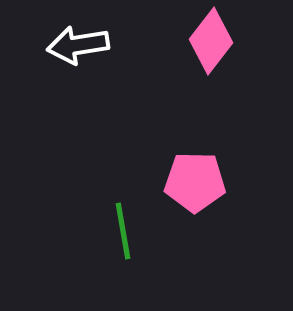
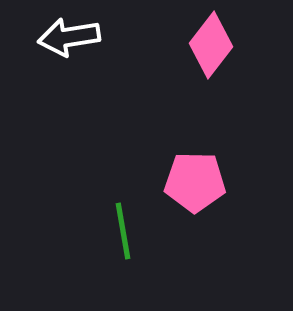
pink diamond: moved 4 px down
white arrow: moved 9 px left, 8 px up
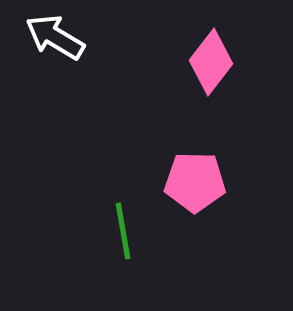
white arrow: moved 14 px left; rotated 40 degrees clockwise
pink diamond: moved 17 px down
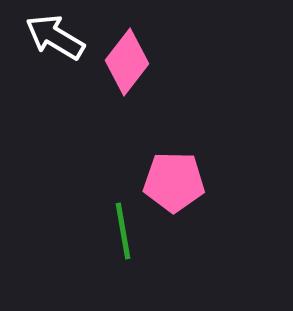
pink diamond: moved 84 px left
pink pentagon: moved 21 px left
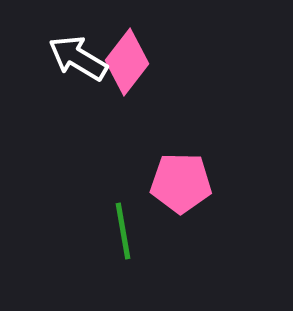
white arrow: moved 23 px right, 21 px down
pink pentagon: moved 7 px right, 1 px down
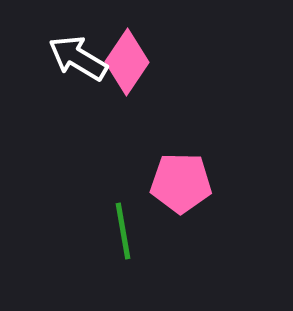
pink diamond: rotated 4 degrees counterclockwise
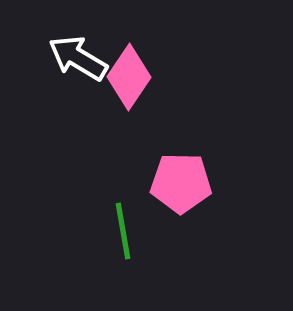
pink diamond: moved 2 px right, 15 px down
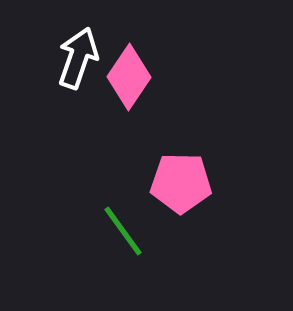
white arrow: rotated 78 degrees clockwise
green line: rotated 26 degrees counterclockwise
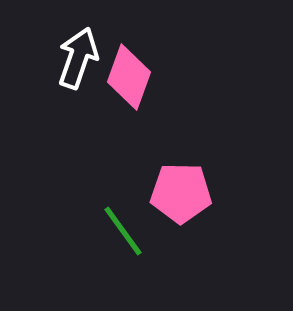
pink diamond: rotated 14 degrees counterclockwise
pink pentagon: moved 10 px down
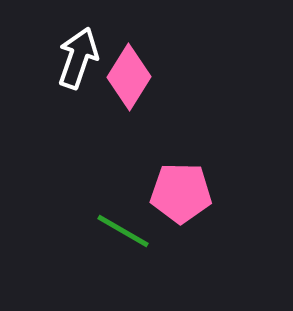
pink diamond: rotated 12 degrees clockwise
green line: rotated 24 degrees counterclockwise
